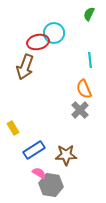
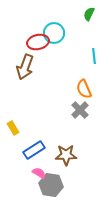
cyan line: moved 4 px right, 4 px up
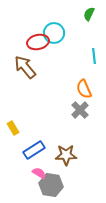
brown arrow: rotated 120 degrees clockwise
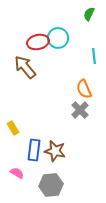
cyan circle: moved 4 px right, 5 px down
blue rectangle: rotated 50 degrees counterclockwise
brown star: moved 11 px left, 4 px up; rotated 15 degrees clockwise
pink semicircle: moved 22 px left
gray hexagon: rotated 15 degrees counterclockwise
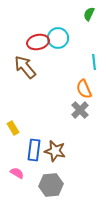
cyan line: moved 6 px down
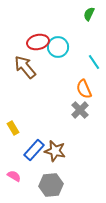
cyan circle: moved 9 px down
cyan line: rotated 28 degrees counterclockwise
blue rectangle: rotated 35 degrees clockwise
pink semicircle: moved 3 px left, 3 px down
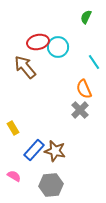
green semicircle: moved 3 px left, 3 px down
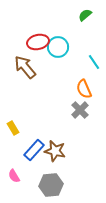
green semicircle: moved 1 px left, 2 px up; rotated 24 degrees clockwise
pink semicircle: rotated 152 degrees counterclockwise
